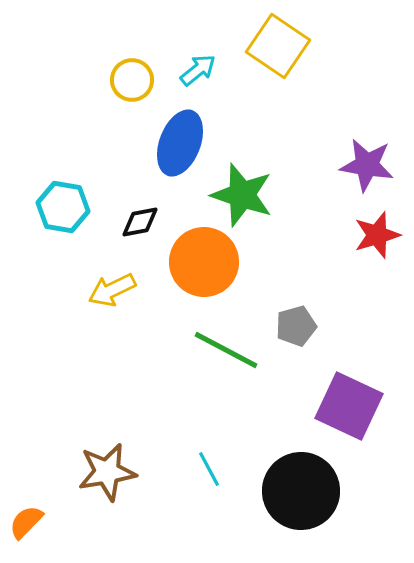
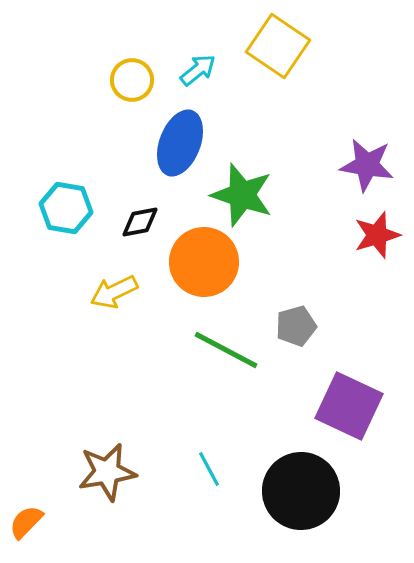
cyan hexagon: moved 3 px right, 1 px down
yellow arrow: moved 2 px right, 2 px down
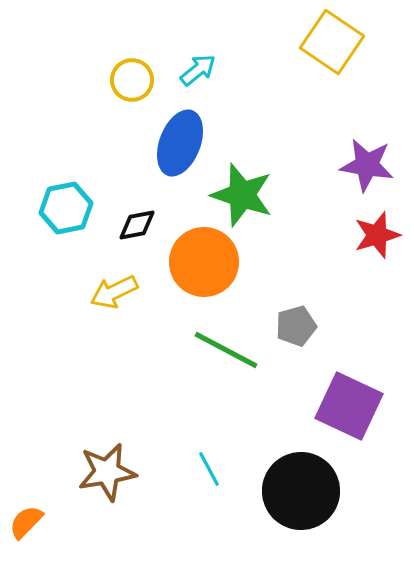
yellow square: moved 54 px right, 4 px up
cyan hexagon: rotated 21 degrees counterclockwise
black diamond: moved 3 px left, 3 px down
